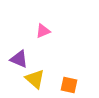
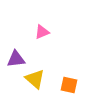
pink triangle: moved 1 px left, 1 px down
purple triangle: moved 3 px left; rotated 30 degrees counterclockwise
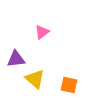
pink triangle: rotated 14 degrees counterclockwise
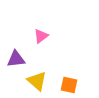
pink triangle: moved 1 px left, 4 px down
yellow triangle: moved 2 px right, 2 px down
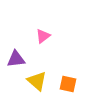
pink triangle: moved 2 px right
orange square: moved 1 px left, 1 px up
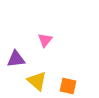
pink triangle: moved 2 px right, 4 px down; rotated 14 degrees counterclockwise
orange square: moved 2 px down
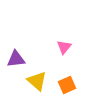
pink triangle: moved 19 px right, 7 px down
orange square: moved 1 px left, 1 px up; rotated 36 degrees counterclockwise
